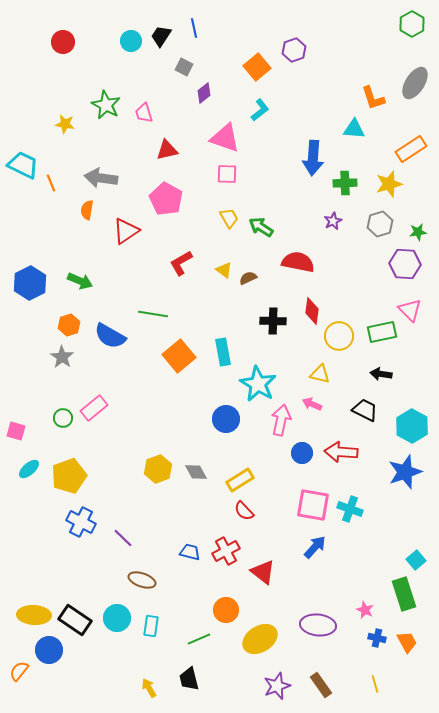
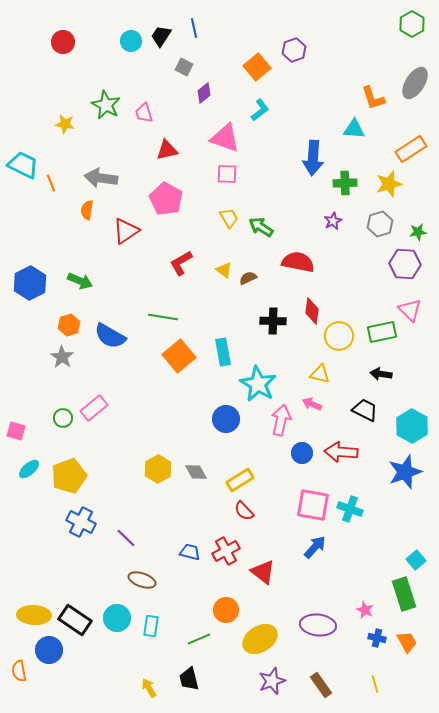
green line at (153, 314): moved 10 px right, 3 px down
yellow hexagon at (158, 469): rotated 8 degrees counterclockwise
purple line at (123, 538): moved 3 px right
orange semicircle at (19, 671): rotated 50 degrees counterclockwise
purple star at (277, 686): moved 5 px left, 5 px up
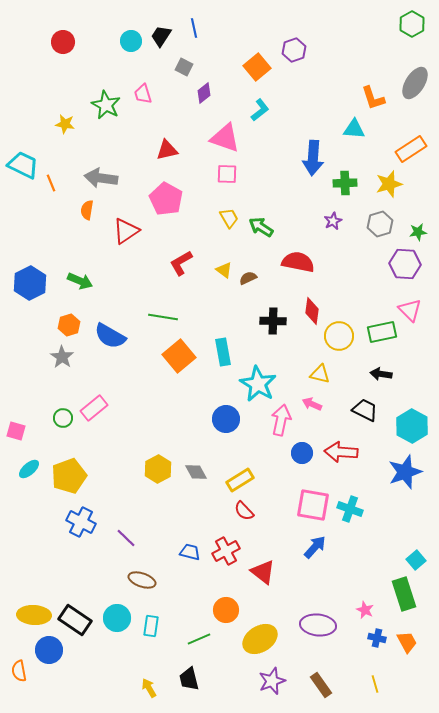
pink trapezoid at (144, 113): moved 1 px left, 19 px up
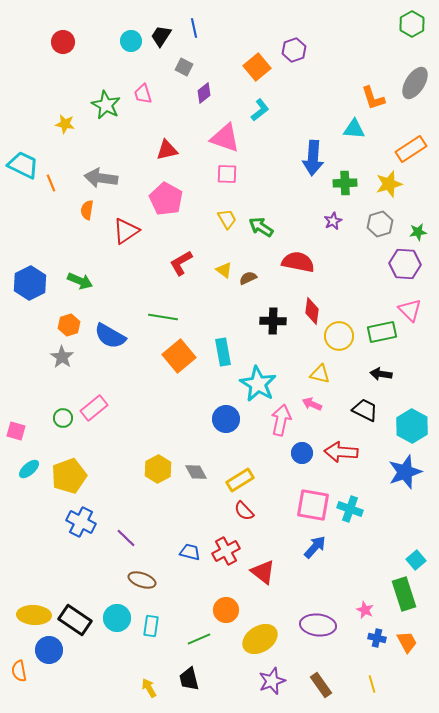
yellow trapezoid at (229, 218): moved 2 px left, 1 px down
yellow line at (375, 684): moved 3 px left
